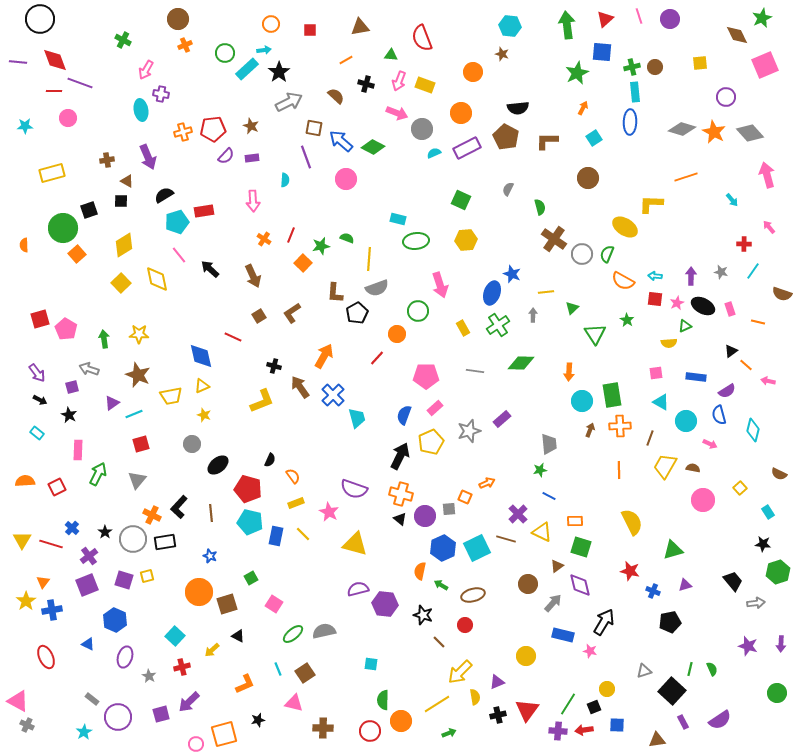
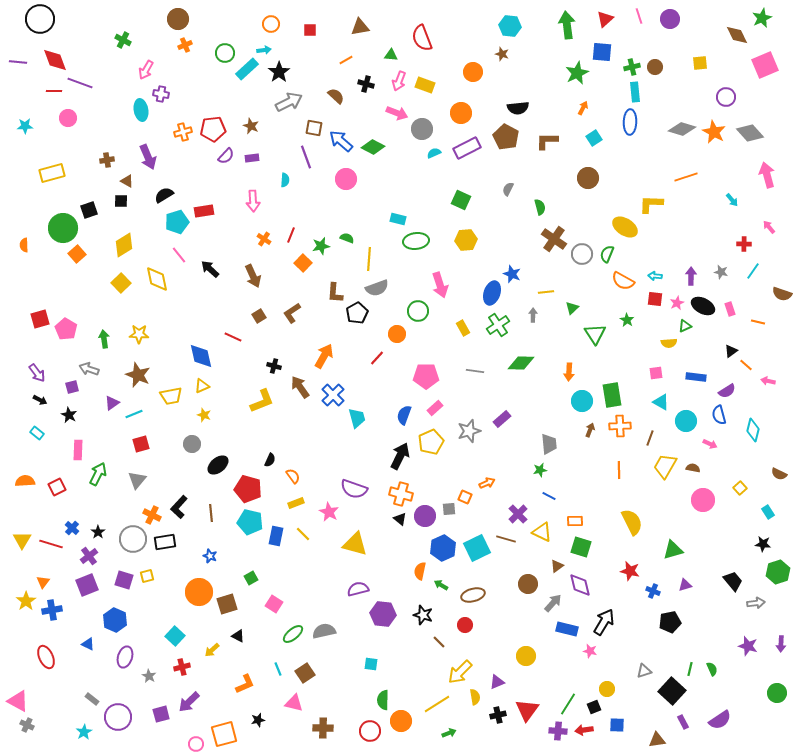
black star at (105, 532): moved 7 px left
purple hexagon at (385, 604): moved 2 px left, 10 px down
blue rectangle at (563, 635): moved 4 px right, 6 px up
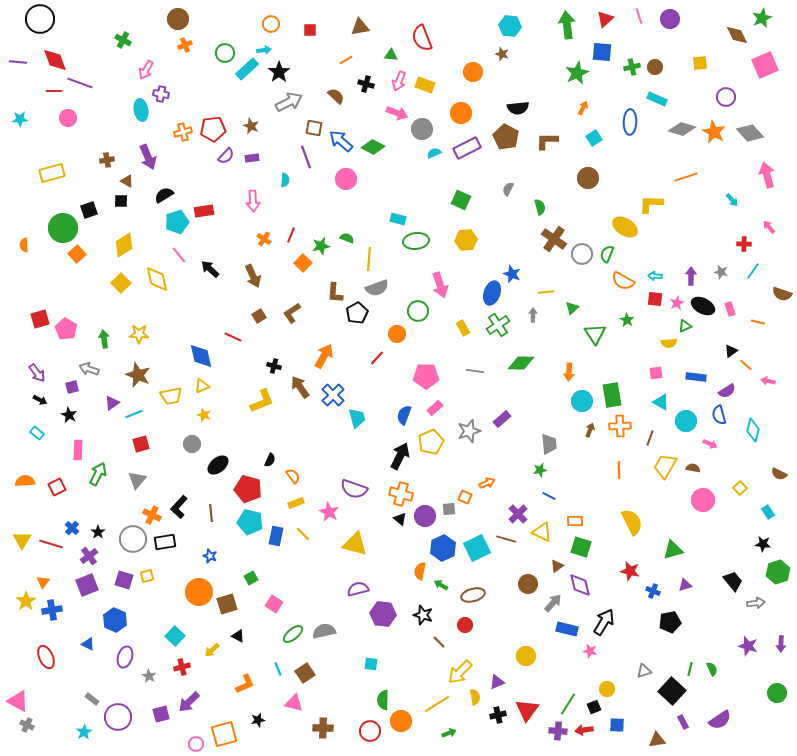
cyan rectangle at (635, 92): moved 22 px right, 7 px down; rotated 60 degrees counterclockwise
cyan star at (25, 126): moved 5 px left, 7 px up
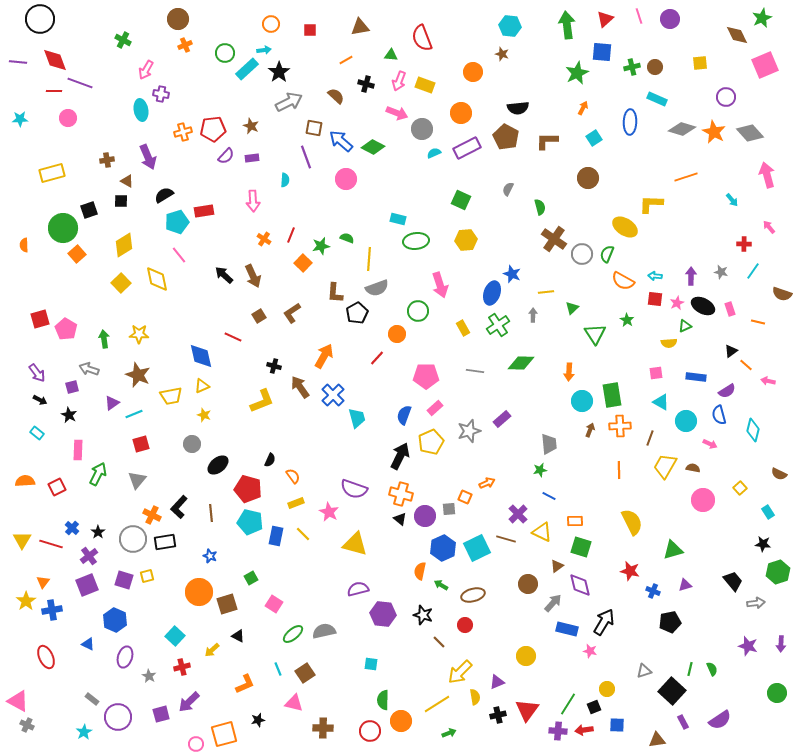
black arrow at (210, 269): moved 14 px right, 6 px down
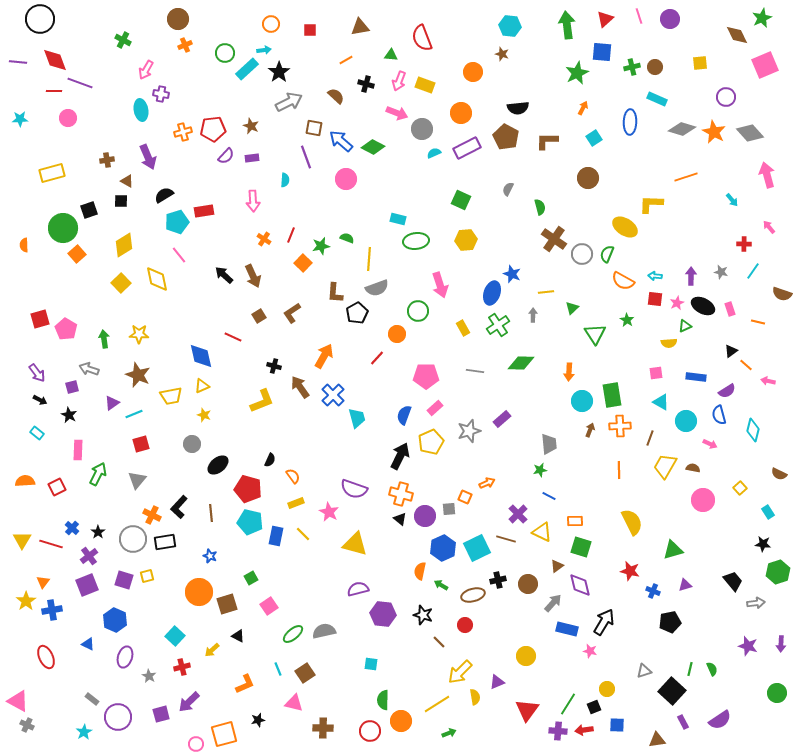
pink square at (274, 604): moved 5 px left, 2 px down; rotated 24 degrees clockwise
black cross at (498, 715): moved 135 px up
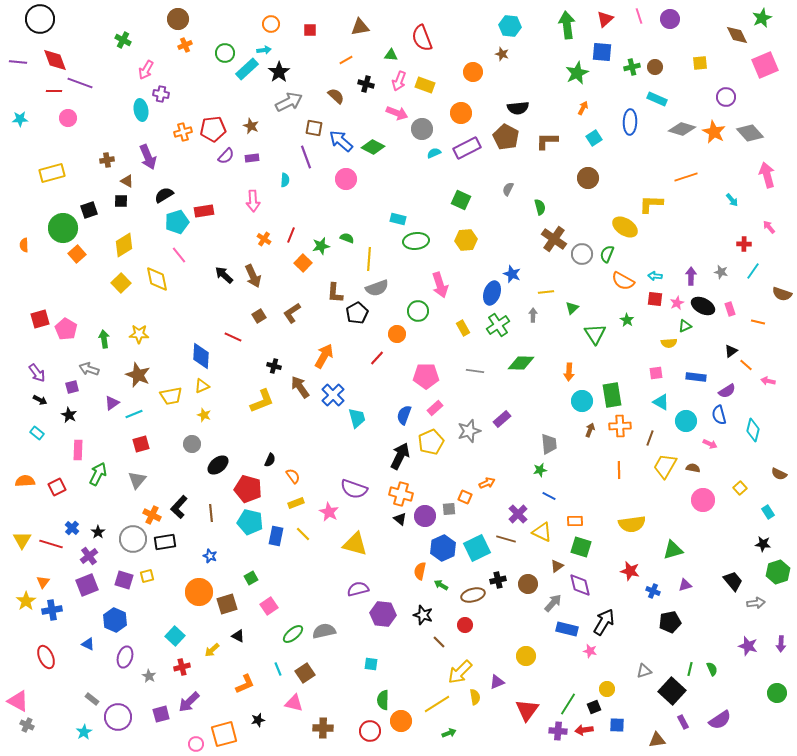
blue diamond at (201, 356): rotated 16 degrees clockwise
yellow semicircle at (632, 522): moved 2 px down; rotated 108 degrees clockwise
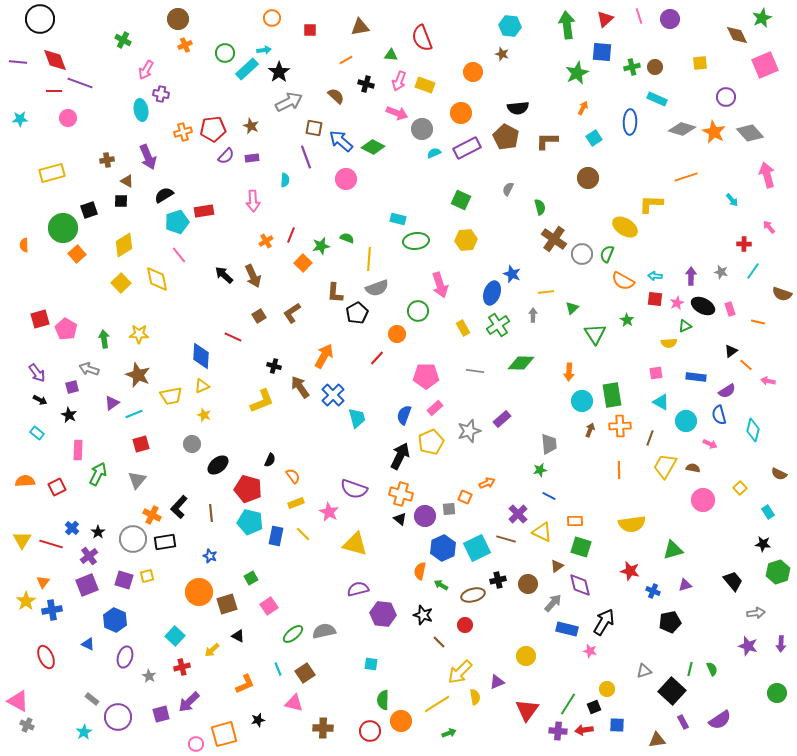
orange circle at (271, 24): moved 1 px right, 6 px up
orange cross at (264, 239): moved 2 px right, 2 px down; rotated 24 degrees clockwise
gray arrow at (756, 603): moved 10 px down
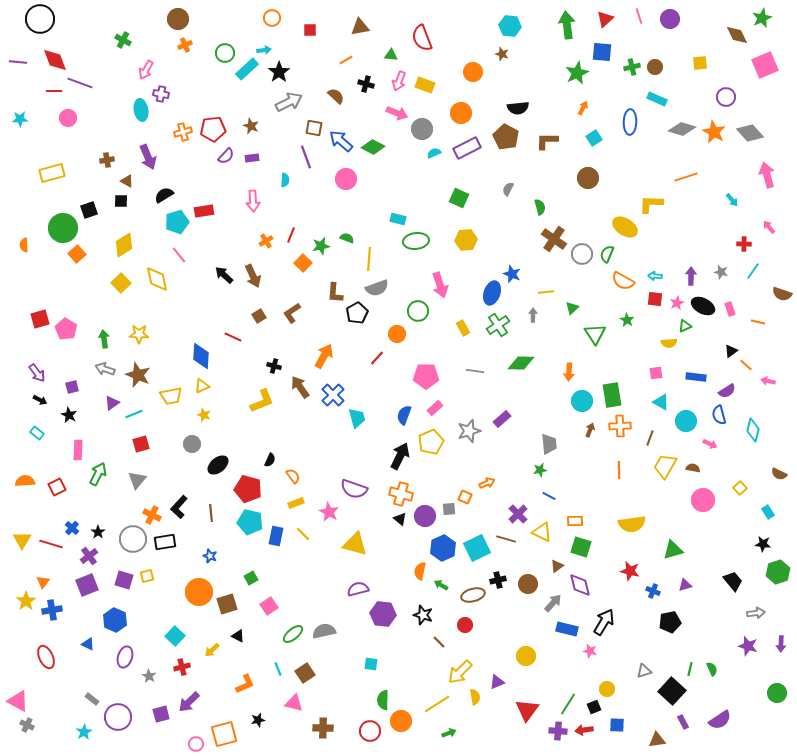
green square at (461, 200): moved 2 px left, 2 px up
gray arrow at (89, 369): moved 16 px right
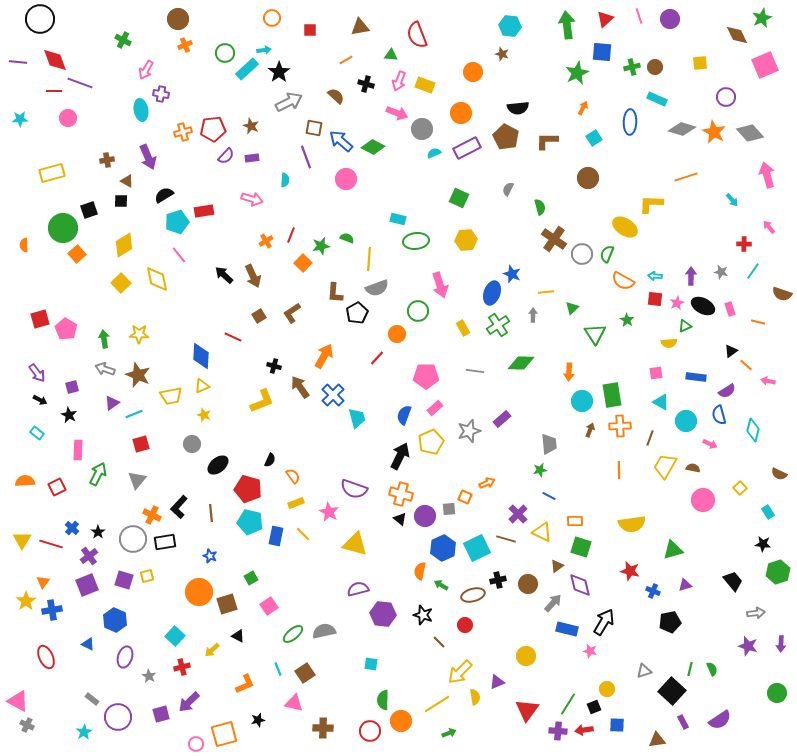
red semicircle at (422, 38): moved 5 px left, 3 px up
pink arrow at (253, 201): moved 1 px left, 2 px up; rotated 70 degrees counterclockwise
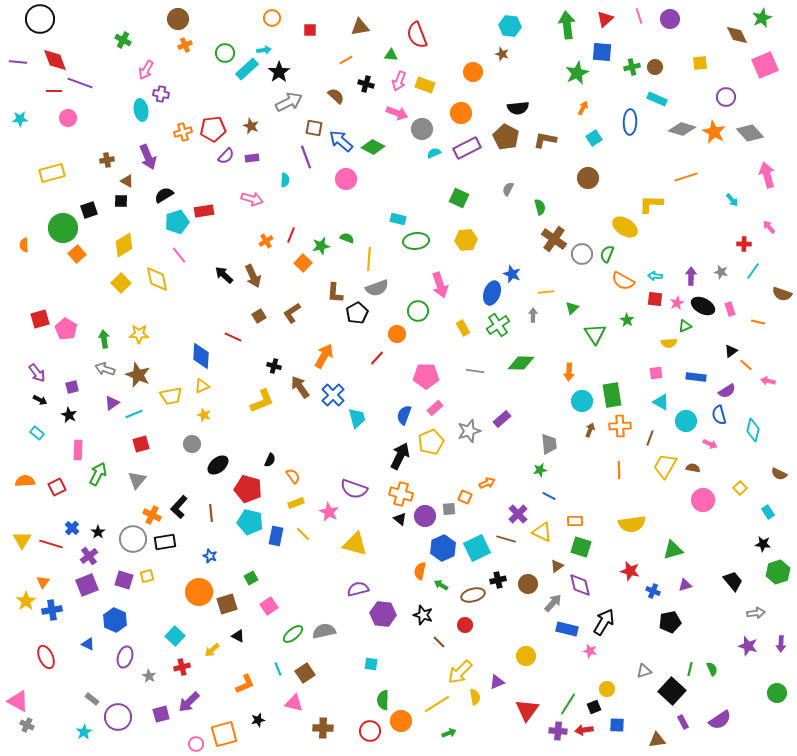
brown L-shape at (547, 141): moved 2 px left, 1 px up; rotated 10 degrees clockwise
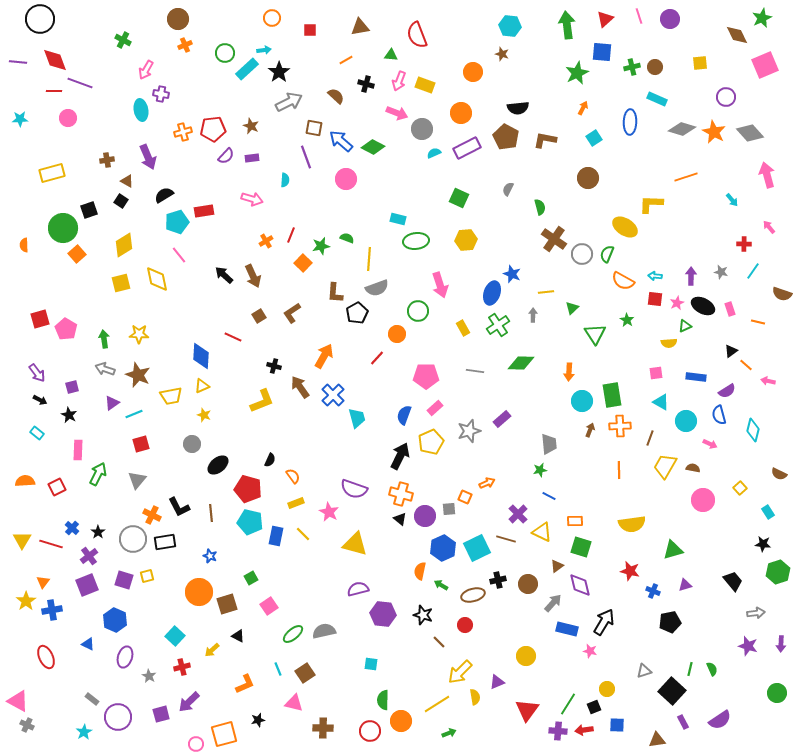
black square at (121, 201): rotated 32 degrees clockwise
yellow square at (121, 283): rotated 30 degrees clockwise
black L-shape at (179, 507): rotated 70 degrees counterclockwise
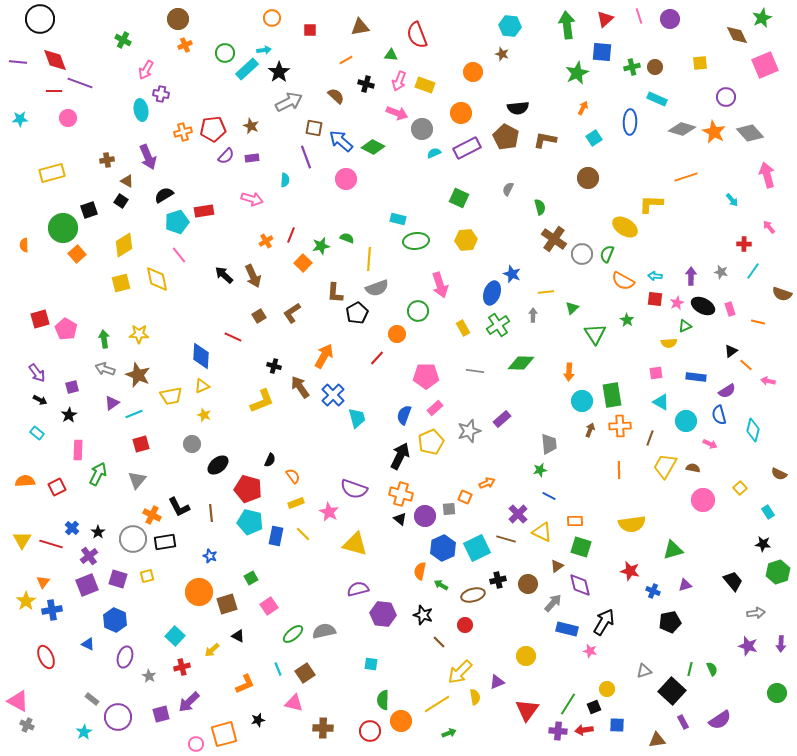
black star at (69, 415): rotated 14 degrees clockwise
purple square at (124, 580): moved 6 px left, 1 px up
